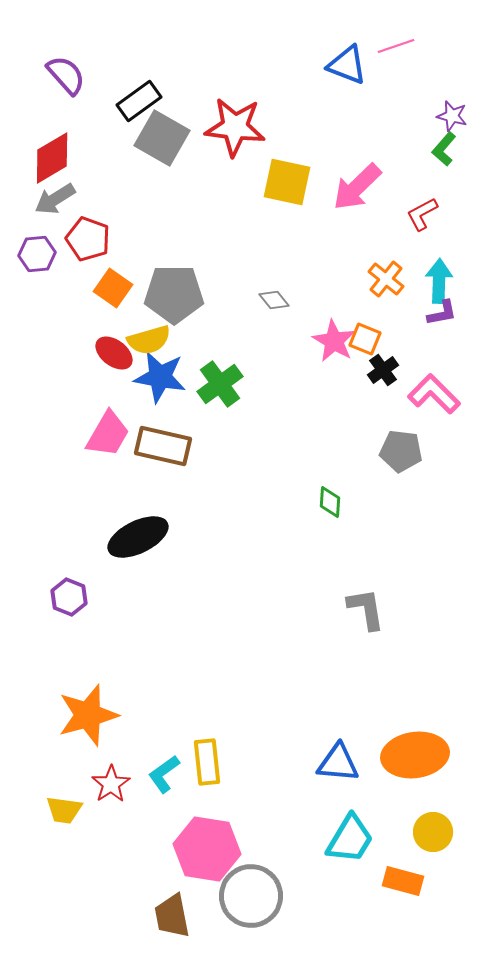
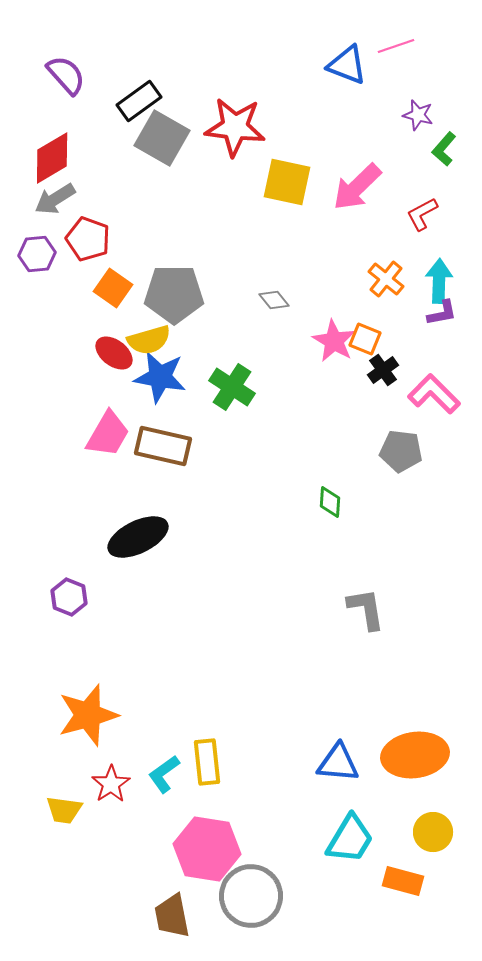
purple star at (452, 116): moved 34 px left, 1 px up
green cross at (220, 384): moved 12 px right, 3 px down; rotated 21 degrees counterclockwise
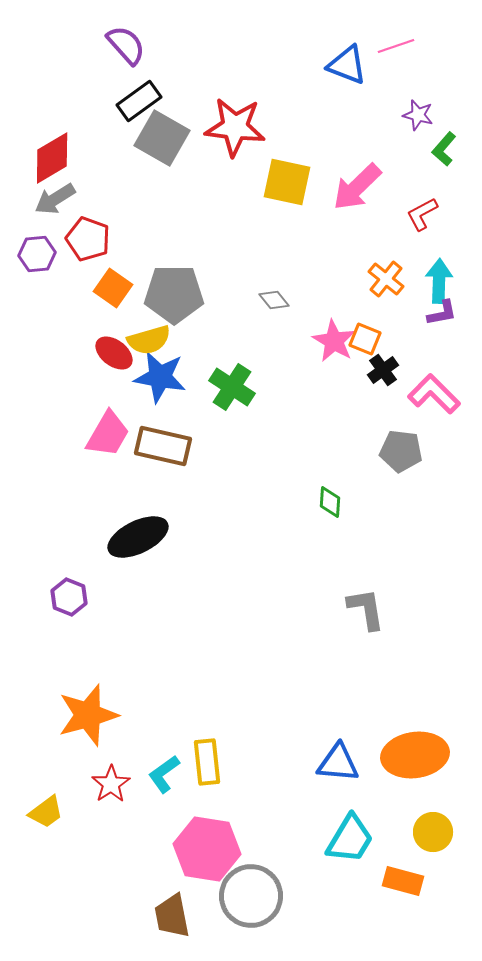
purple semicircle at (66, 75): moved 60 px right, 30 px up
yellow trapezoid at (64, 810): moved 18 px left, 2 px down; rotated 45 degrees counterclockwise
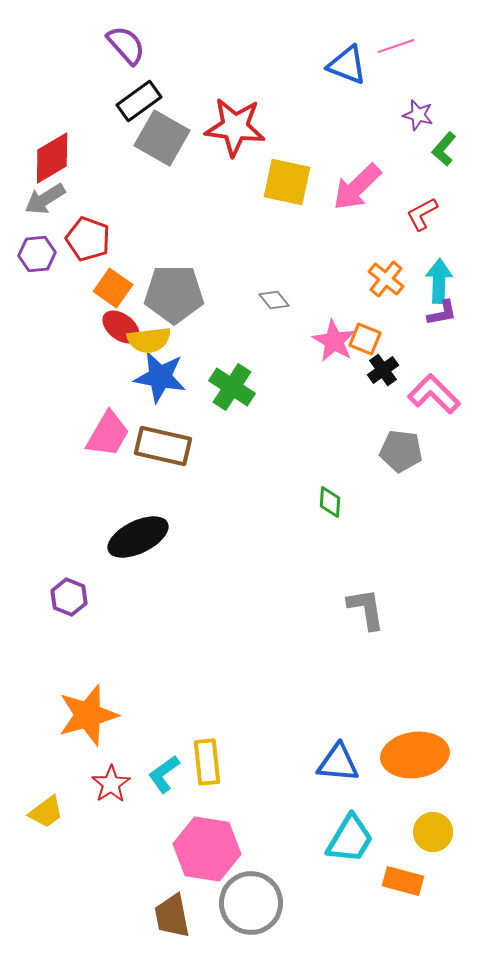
gray arrow at (55, 199): moved 10 px left
yellow semicircle at (149, 340): rotated 9 degrees clockwise
red ellipse at (114, 353): moved 7 px right, 26 px up
gray circle at (251, 896): moved 7 px down
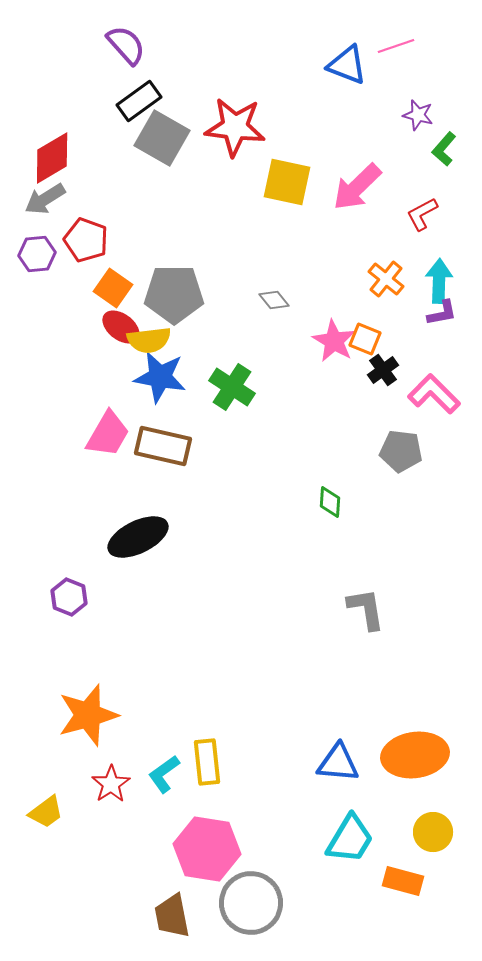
red pentagon at (88, 239): moved 2 px left, 1 px down
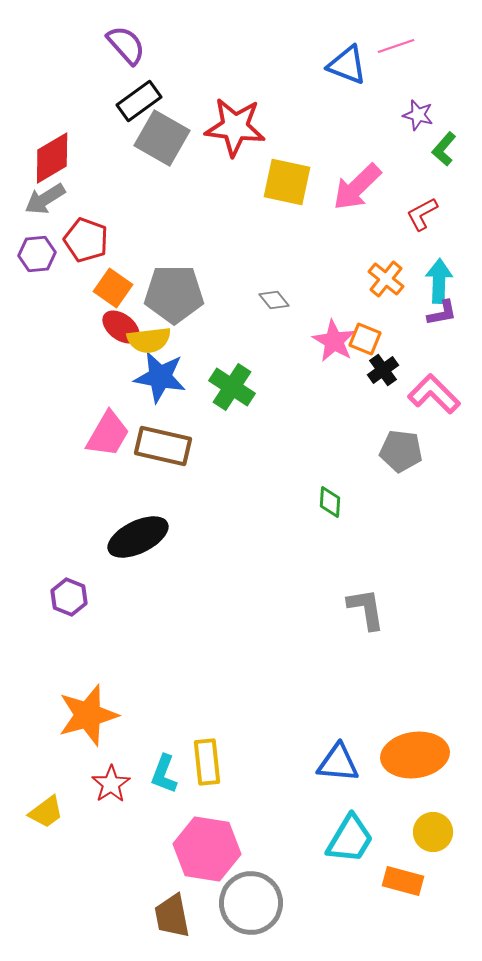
cyan L-shape at (164, 774): rotated 33 degrees counterclockwise
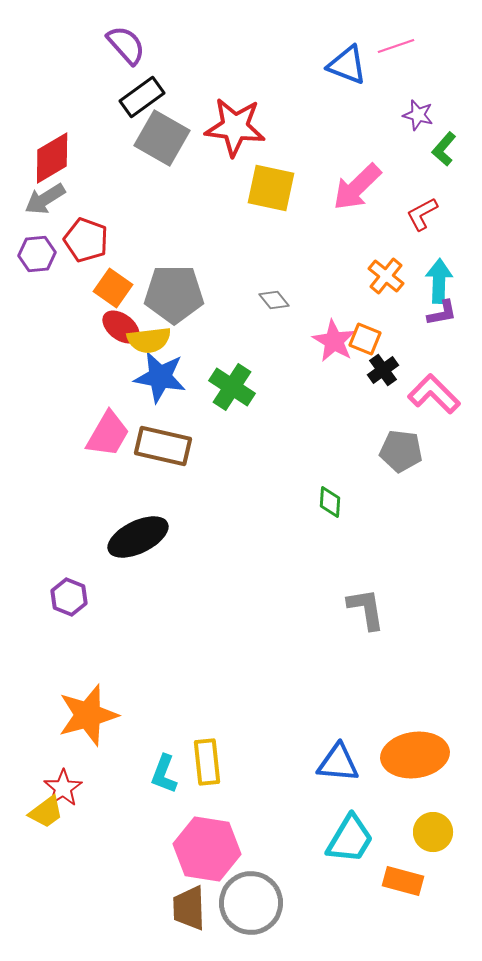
black rectangle at (139, 101): moved 3 px right, 4 px up
yellow square at (287, 182): moved 16 px left, 6 px down
orange cross at (386, 279): moved 3 px up
red star at (111, 784): moved 48 px left, 4 px down
brown trapezoid at (172, 916): moved 17 px right, 8 px up; rotated 9 degrees clockwise
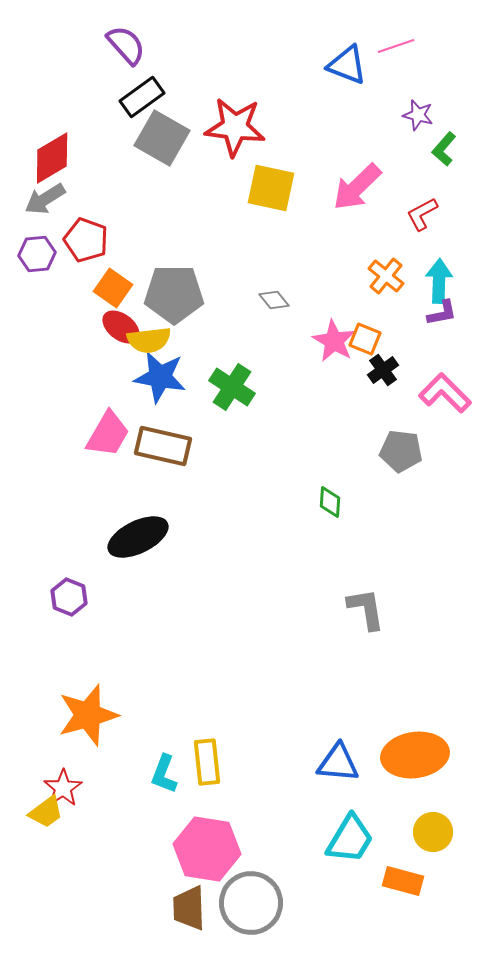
pink L-shape at (434, 394): moved 11 px right, 1 px up
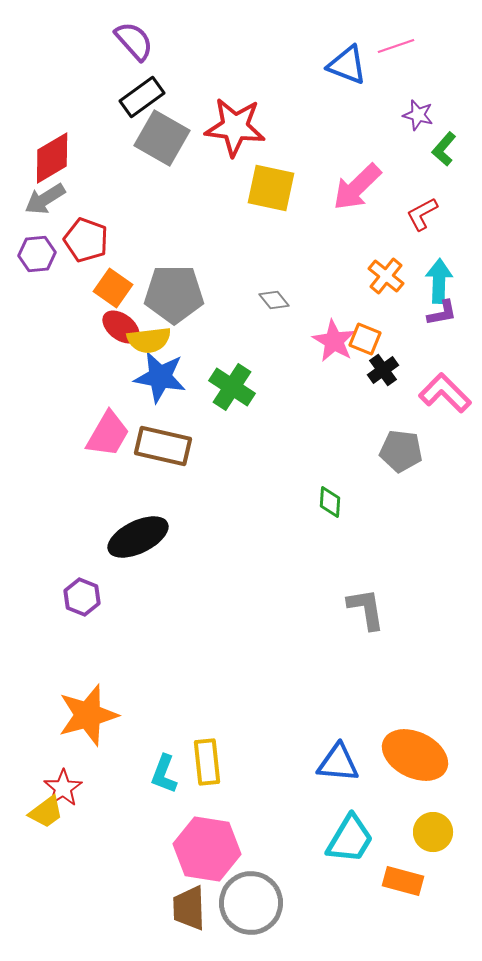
purple semicircle at (126, 45): moved 8 px right, 4 px up
purple hexagon at (69, 597): moved 13 px right
orange ellipse at (415, 755): rotated 34 degrees clockwise
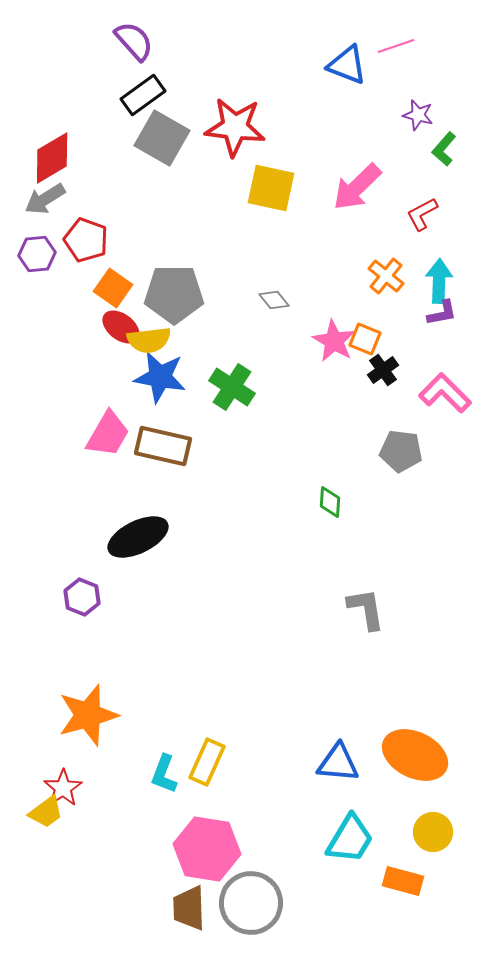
black rectangle at (142, 97): moved 1 px right, 2 px up
yellow rectangle at (207, 762): rotated 30 degrees clockwise
